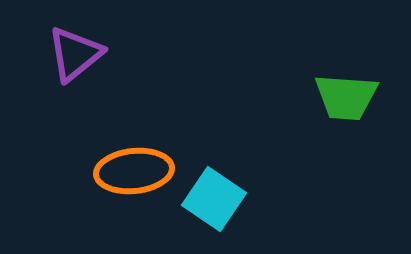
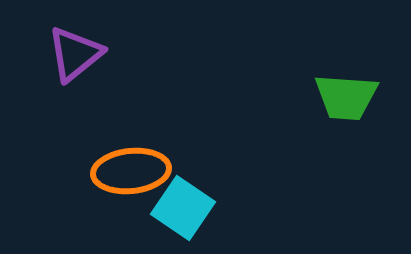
orange ellipse: moved 3 px left
cyan square: moved 31 px left, 9 px down
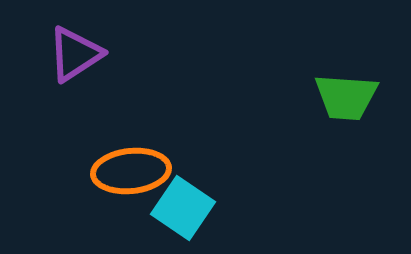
purple triangle: rotated 6 degrees clockwise
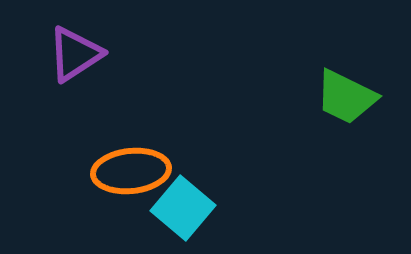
green trapezoid: rotated 22 degrees clockwise
cyan square: rotated 6 degrees clockwise
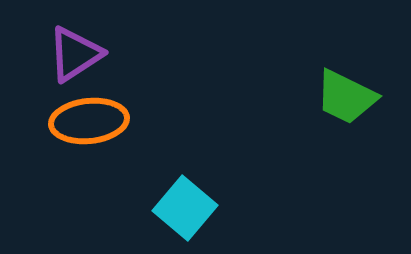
orange ellipse: moved 42 px left, 50 px up
cyan square: moved 2 px right
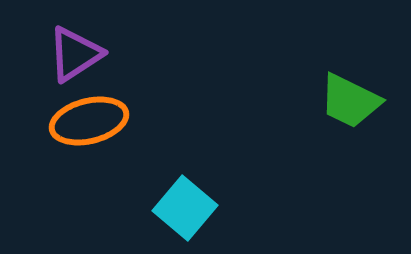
green trapezoid: moved 4 px right, 4 px down
orange ellipse: rotated 8 degrees counterclockwise
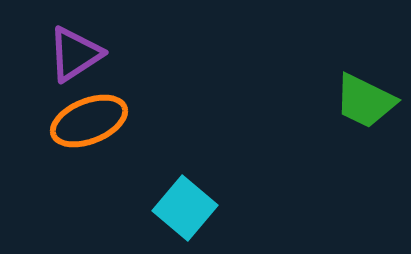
green trapezoid: moved 15 px right
orange ellipse: rotated 8 degrees counterclockwise
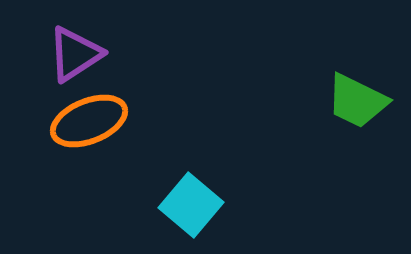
green trapezoid: moved 8 px left
cyan square: moved 6 px right, 3 px up
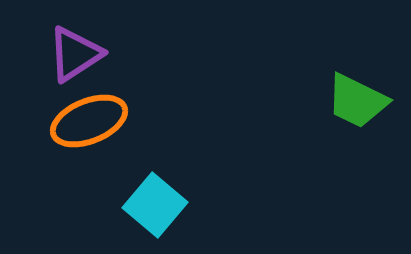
cyan square: moved 36 px left
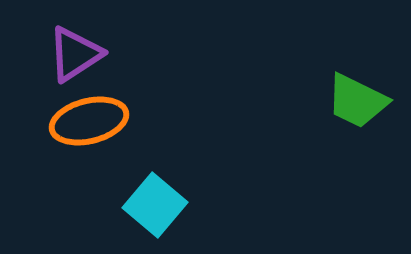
orange ellipse: rotated 8 degrees clockwise
